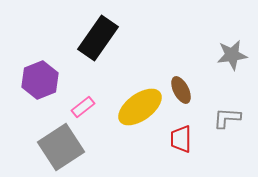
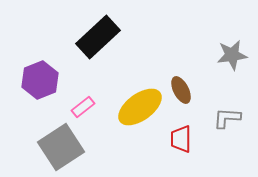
black rectangle: moved 1 px up; rotated 12 degrees clockwise
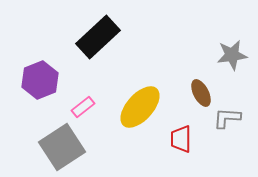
brown ellipse: moved 20 px right, 3 px down
yellow ellipse: rotated 12 degrees counterclockwise
gray square: moved 1 px right
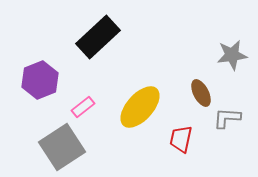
red trapezoid: rotated 12 degrees clockwise
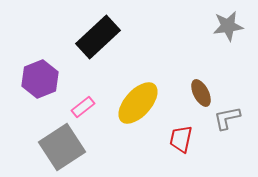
gray star: moved 4 px left, 29 px up
purple hexagon: moved 1 px up
yellow ellipse: moved 2 px left, 4 px up
gray L-shape: rotated 16 degrees counterclockwise
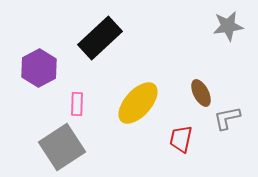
black rectangle: moved 2 px right, 1 px down
purple hexagon: moved 1 px left, 11 px up; rotated 6 degrees counterclockwise
pink rectangle: moved 6 px left, 3 px up; rotated 50 degrees counterclockwise
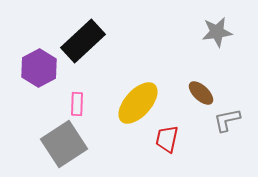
gray star: moved 11 px left, 6 px down
black rectangle: moved 17 px left, 3 px down
brown ellipse: rotated 20 degrees counterclockwise
gray L-shape: moved 2 px down
red trapezoid: moved 14 px left
gray square: moved 2 px right, 3 px up
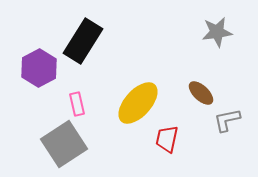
black rectangle: rotated 15 degrees counterclockwise
pink rectangle: rotated 15 degrees counterclockwise
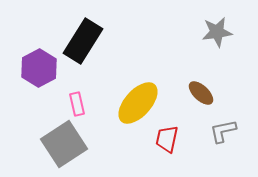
gray L-shape: moved 4 px left, 11 px down
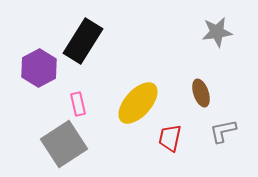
brown ellipse: rotated 28 degrees clockwise
pink rectangle: moved 1 px right
red trapezoid: moved 3 px right, 1 px up
